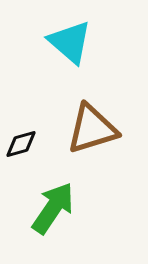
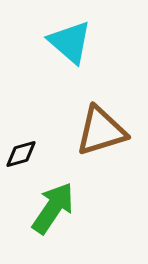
brown triangle: moved 9 px right, 2 px down
black diamond: moved 10 px down
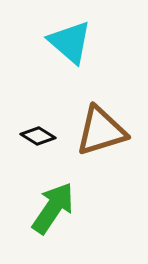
black diamond: moved 17 px right, 18 px up; rotated 48 degrees clockwise
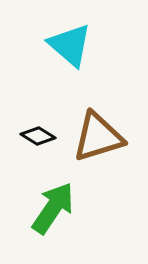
cyan triangle: moved 3 px down
brown triangle: moved 3 px left, 6 px down
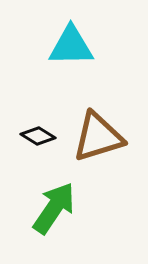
cyan triangle: moved 1 px right, 1 px down; rotated 42 degrees counterclockwise
green arrow: moved 1 px right
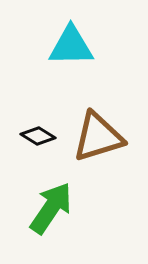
green arrow: moved 3 px left
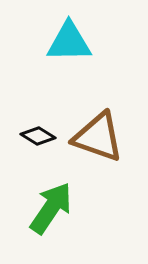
cyan triangle: moved 2 px left, 4 px up
brown triangle: rotated 36 degrees clockwise
